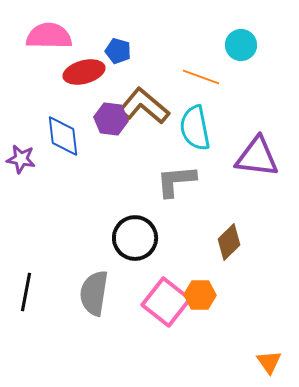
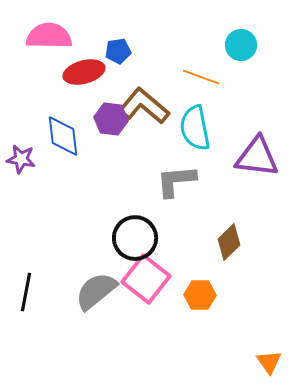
blue pentagon: rotated 25 degrees counterclockwise
gray semicircle: moved 2 px right, 2 px up; rotated 42 degrees clockwise
pink square: moved 20 px left, 23 px up
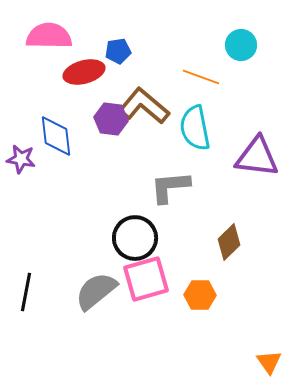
blue diamond: moved 7 px left
gray L-shape: moved 6 px left, 6 px down
pink square: rotated 36 degrees clockwise
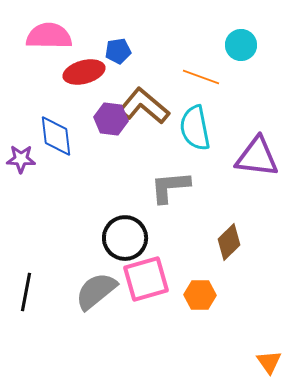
purple star: rotated 8 degrees counterclockwise
black circle: moved 10 px left
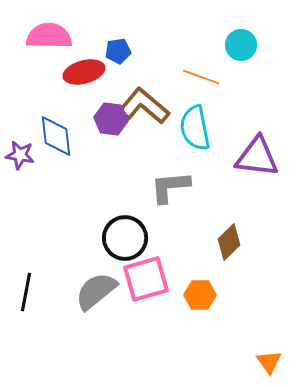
purple star: moved 1 px left, 4 px up; rotated 8 degrees clockwise
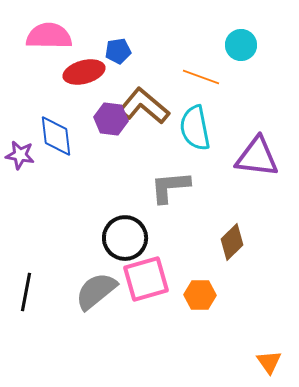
brown diamond: moved 3 px right
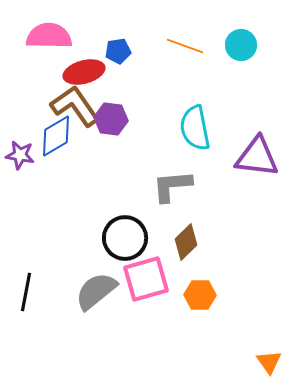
orange line: moved 16 px left, 31 px up
brown L-shape: moved 69 px left; rotated 15 degrees clockwise
blue diamond: rotated 66 degrees clockwise
gray L-shape: moved 2 px right, 1 px up
brown diamond: moved 46 px left
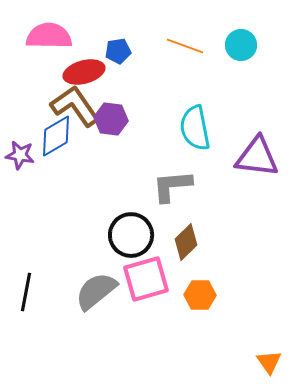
black circle: moved 6 px right, 3 px up
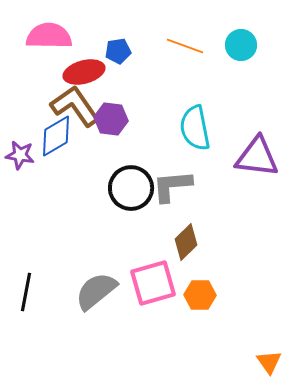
black circle: moved 47 px up
pink square: moved 7 px right, 4 px down
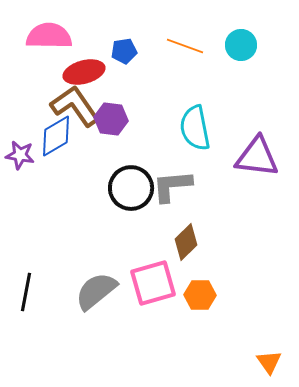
blue pentagon: moved 6 px right
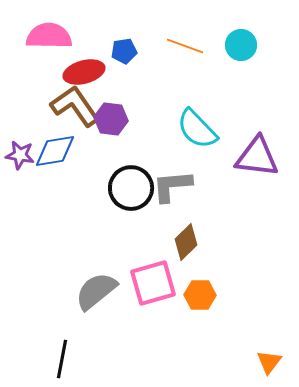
cyan semicircle: moved 2 px right, 1 px down; rotated 33 degrees counterclockwise
blue diamond: moved 1 px left, 15 px down; rotated 21 degrees clockwise
black line: moved 36 px right, 67 px down
orange triangle: rotated 12 degrees clockwise
